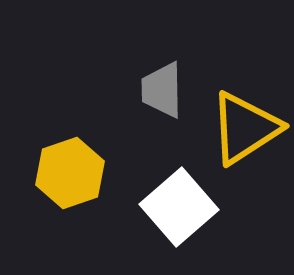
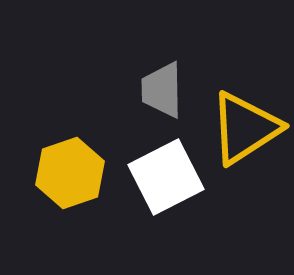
white square: moved 13 px left, 30 px up; rotated 14 degrees clockwise
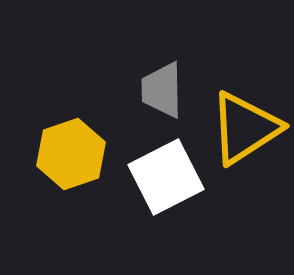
yellow hexagon: moved 1 px right, 19 px up
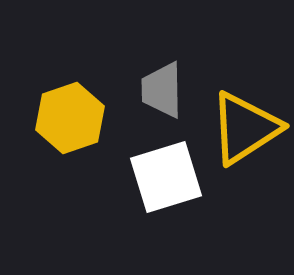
yellow hexagon: moved 1 px left, 36 px up
white square: rotated 10 degrees clockwise
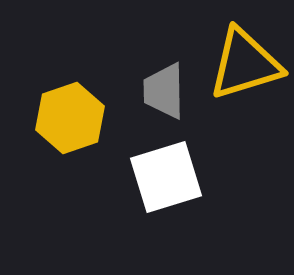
gray trapezoid: moved 2 px right, 1 px down
yellow triangle: moved 64 px up; rotated 16 degrees clockwise
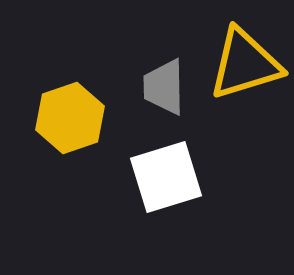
gray trapezoid: moved 4 px up
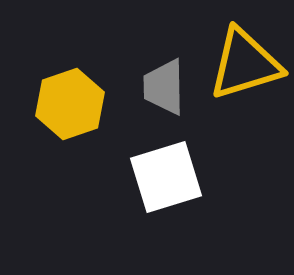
yellow hexagon: moved 14 px up
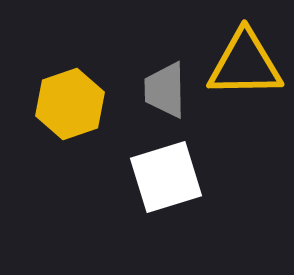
yellow triangle: rotated 16 degrees clockwise
gray trapezoid: moved 1 px right, 3 px down
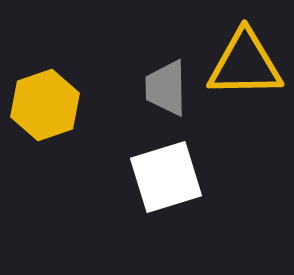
gray trapezoid: moved 1 px right, 2 px up
yellow hexagon: moved 25 px left, 1 px down
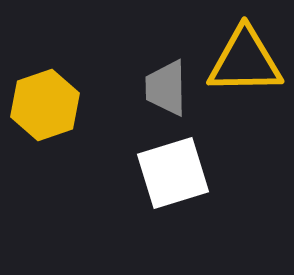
yellow triangle: moved 3 px up
white square: moved 7 px right, 4 px up
